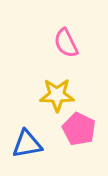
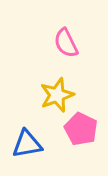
yellow star: rotated 20 degrees counterclockwise
pink pentagon: moved 2 px right
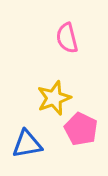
pink semicircle: moved 1 px right, 5 px up; rotated 12 degrees clockwise
yellow star: moved 3 px left, 3 px down
